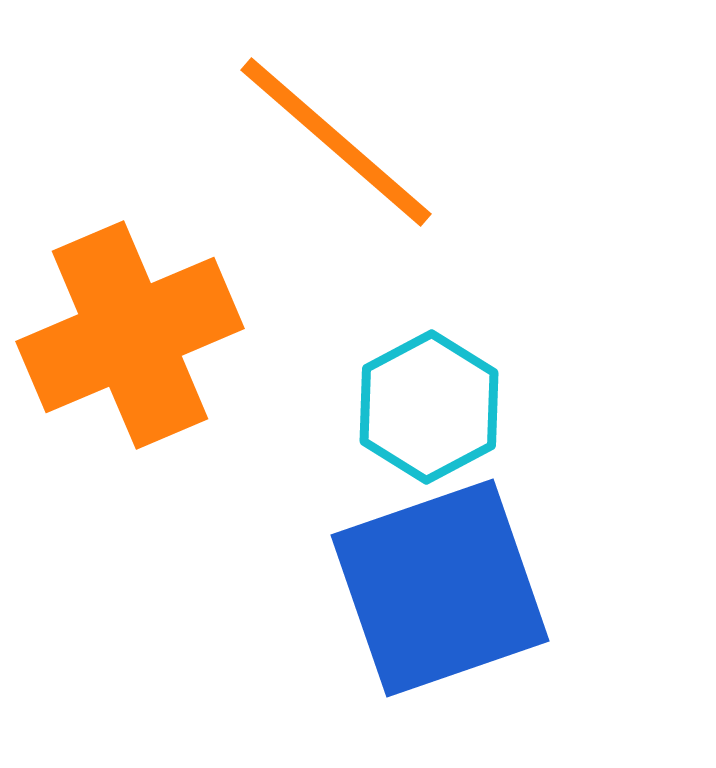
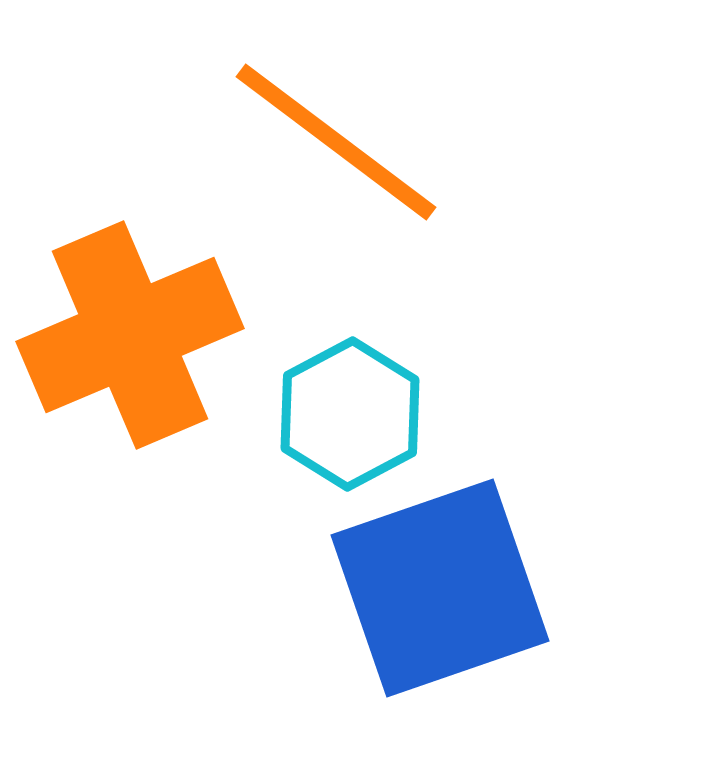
orange line: rotated 4 degrees counterclockwise
cyan hexagon: moved 79 px left, 7 px down
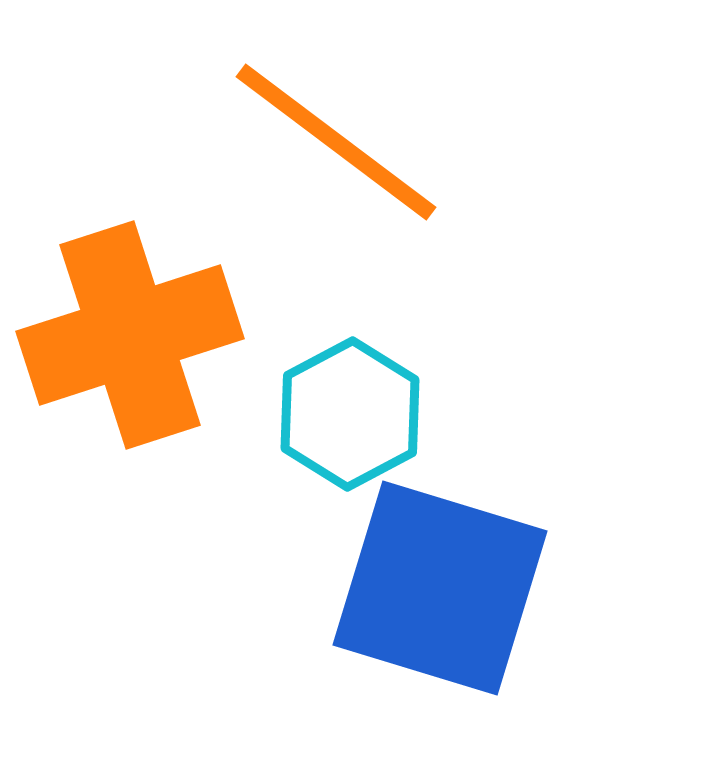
orange cross: rotated 5 degrees clockwise
blue square: rotated 36 degrees clockwise
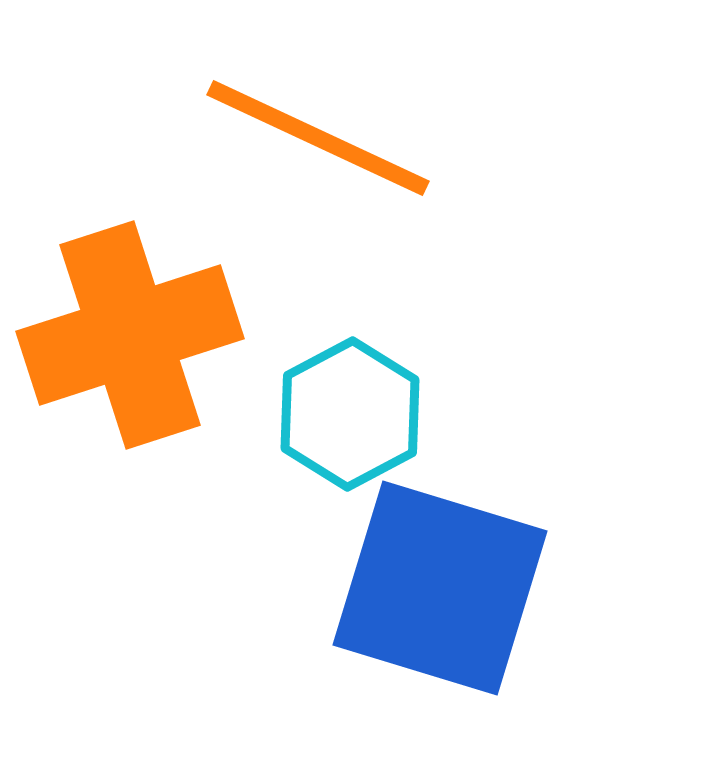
orange line: moved 18 px left, 4 px up; rotated 12 degrees counterclockwise
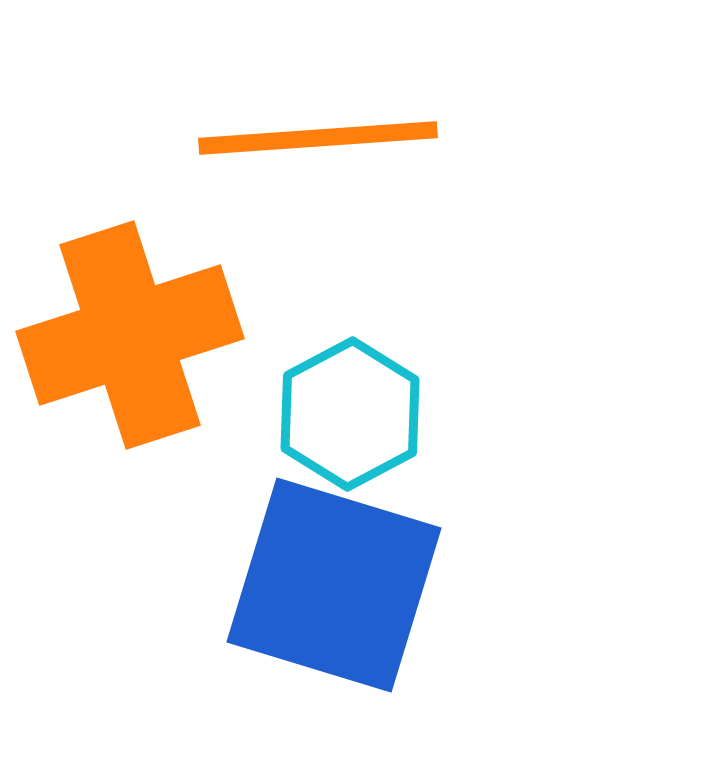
orange line: rotated 29 degrees counterclockwise
blue square: moved 106 px left, 3 px up
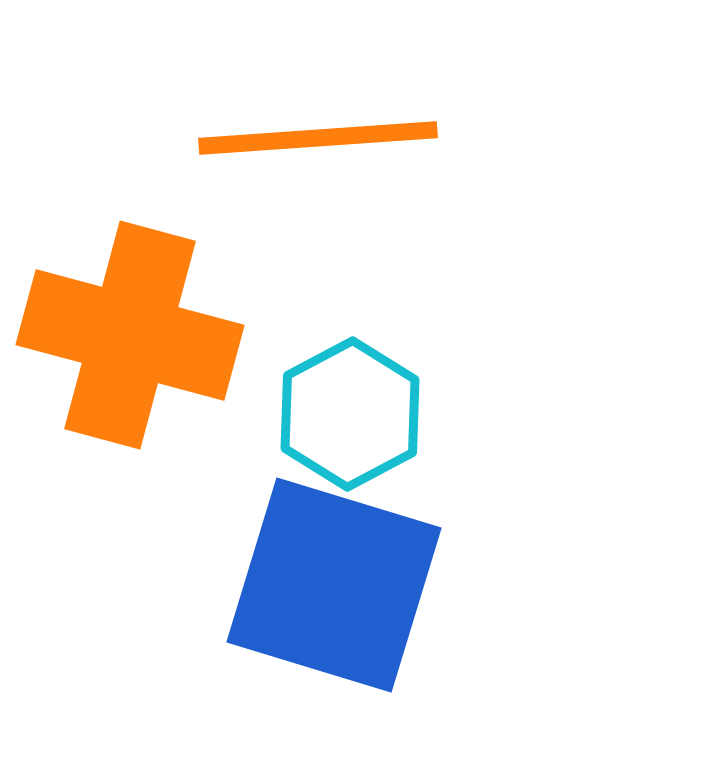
orange cross: rotated 33 degrees clockwise
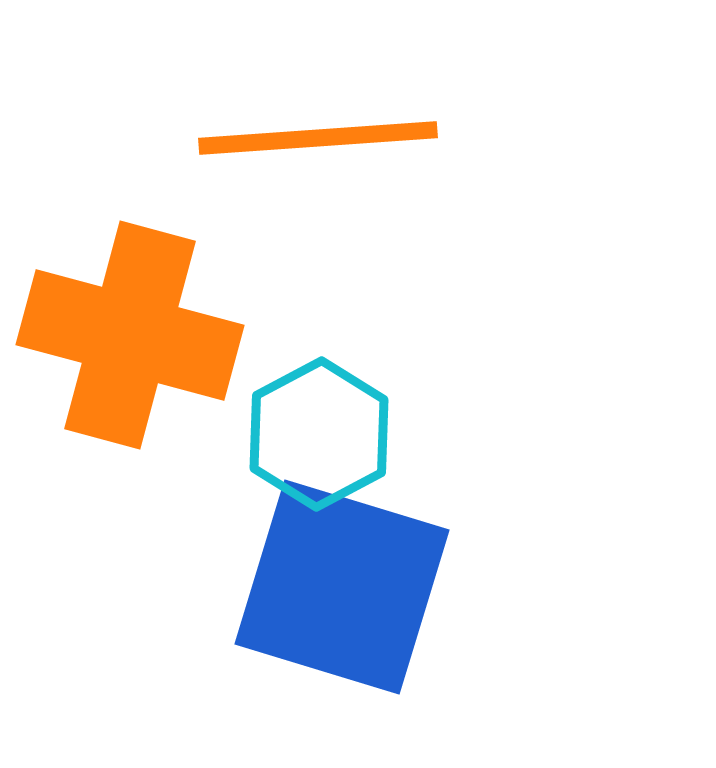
cyan hexagon: moved 31 px left, 20 px down
blue square: moved 8 px right, 2 px down
